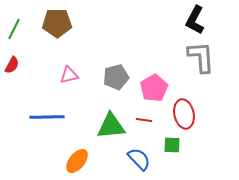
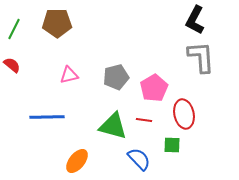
red semicircle: rotated 78 degrees counterclockwise
green triangle: moved 2 px right; rotated 20 degrees clockwise
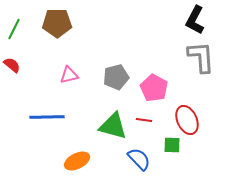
pink pentagon: rotated 12 degrees counterclockwise
red ellipse: moved 3 px right, 6 px down; rotated 12 degrees counterclockwise
orange ellipse: rotated 25 degrees clockwise
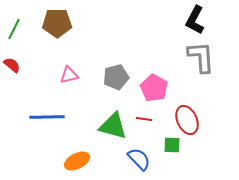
red line: moved 1 px up
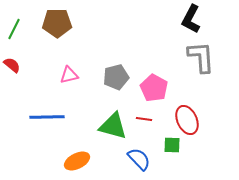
black L-shape: moved 4 px left, 1 px up
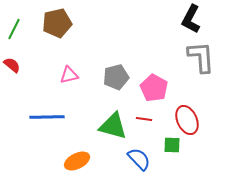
brown pentagon: rotated 12 degrees counterclockwise
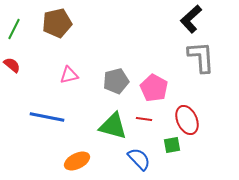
black L-shape: rotated 20 degrees clockwise
gray pentagon: moved 4 px down
blue line: rotated 12 degrees clockwise
green square: rotated 12 degrees counterclockwise
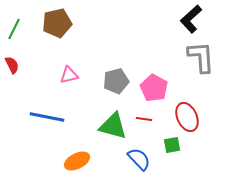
red semicircle: rotated 24 degrees clockwise
red ellipse: moved 3 px up
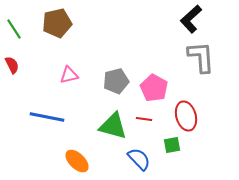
green line: rotated 60 degrees counterclockwise
red ellipse: moved 1 px left, 1 px up; rotated 8 degrees clockwise
orange ellipse: rotated 70 degrees clockwise
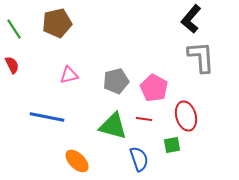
black L-shape: rotated 8 degrees counterclockwise
blue semicircle: rotated 25 degrees clockwise
